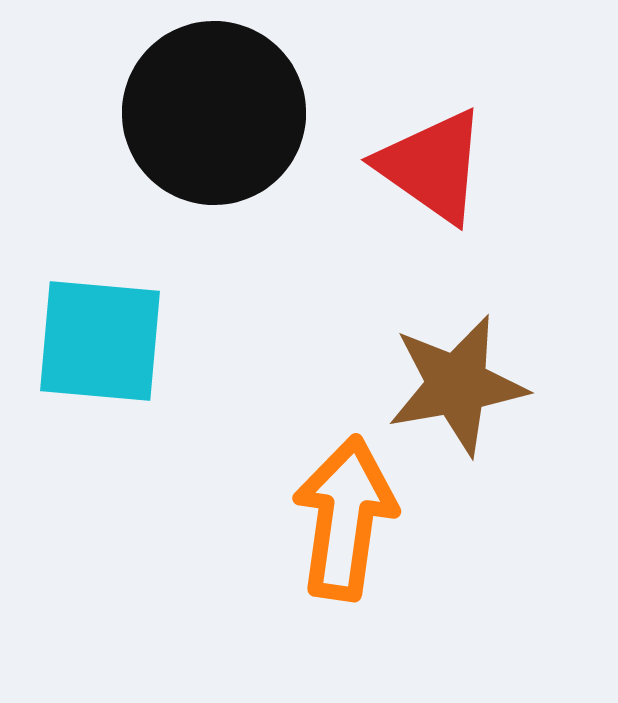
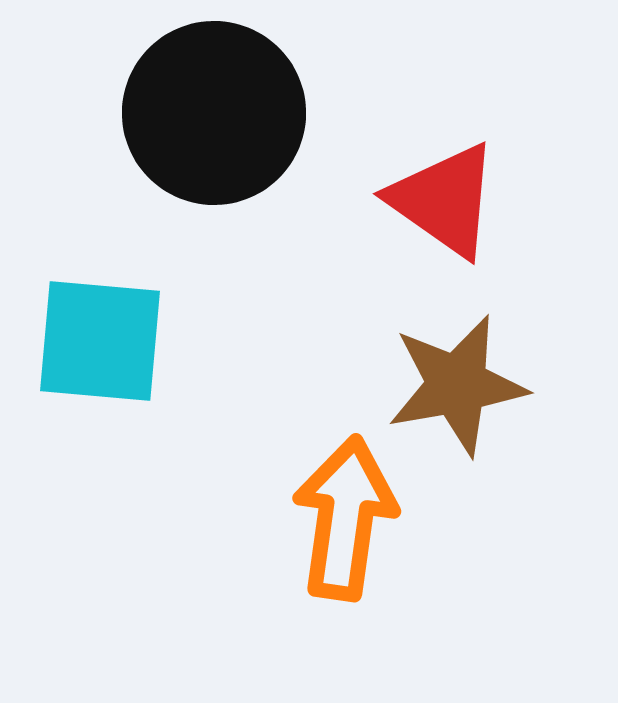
red triangle: moved 12 px right, 34 px down
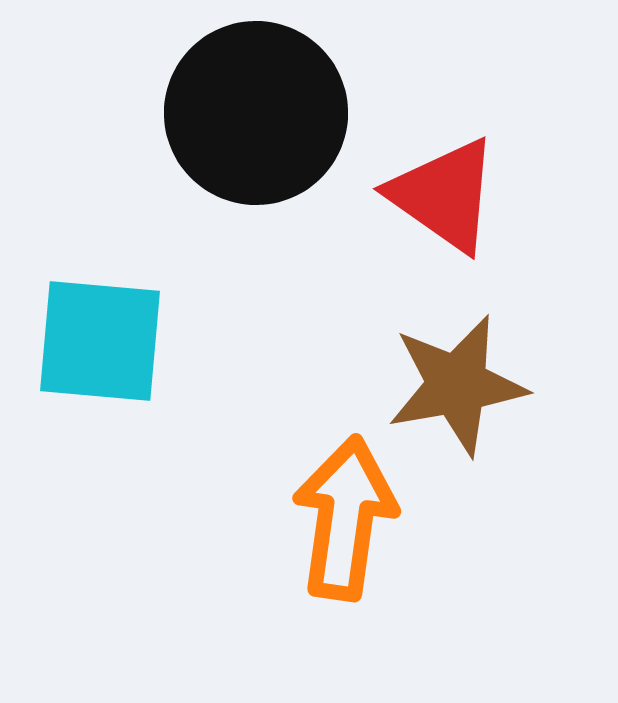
black circle: moved 42 px right
red triangle: moved 5 px up
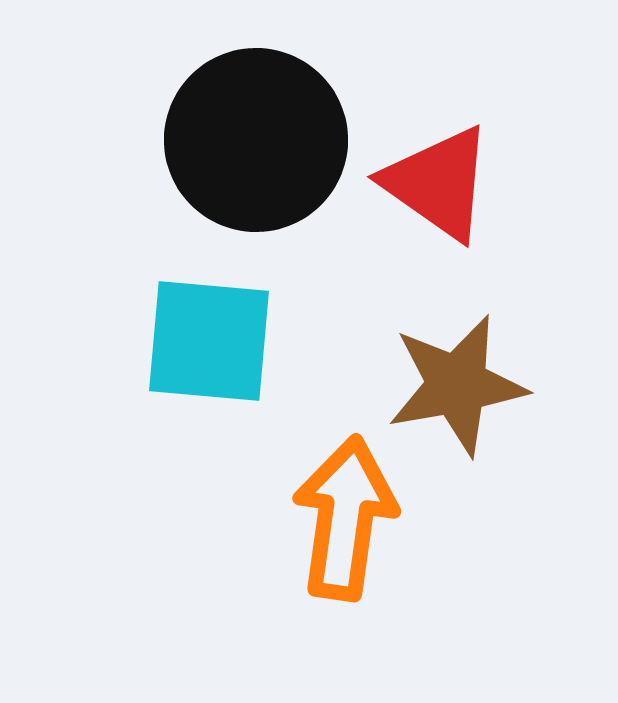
black circle: moved 27 px down
red triangle: moved 6 px left, 12 px up
cyan square: moved 109 px right
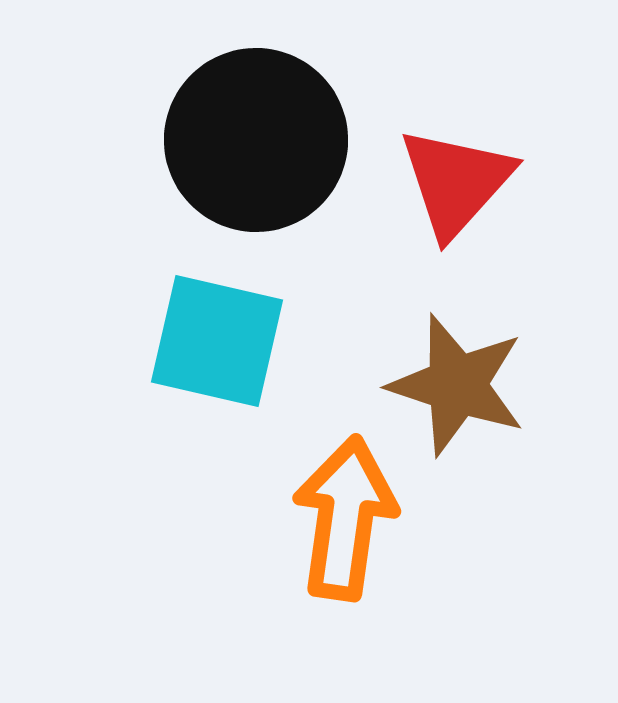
red triangle: moved 18 px right, 1 px up; rotated 37 degrees clockwise
cyan square: moved 8 px right; rotated 8 degrees clockwise
brown star: rotated 28 degrees clockwise
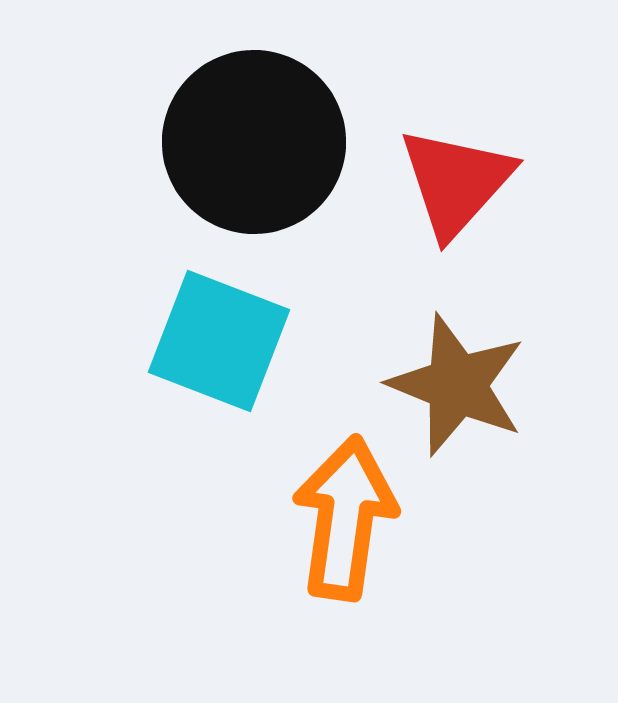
black circle: moved 2 px left, 2 px down
cyan square: moved 2 px right; rotated 8 degrees clockwise
brown star: rotated 4 degrees clockwise
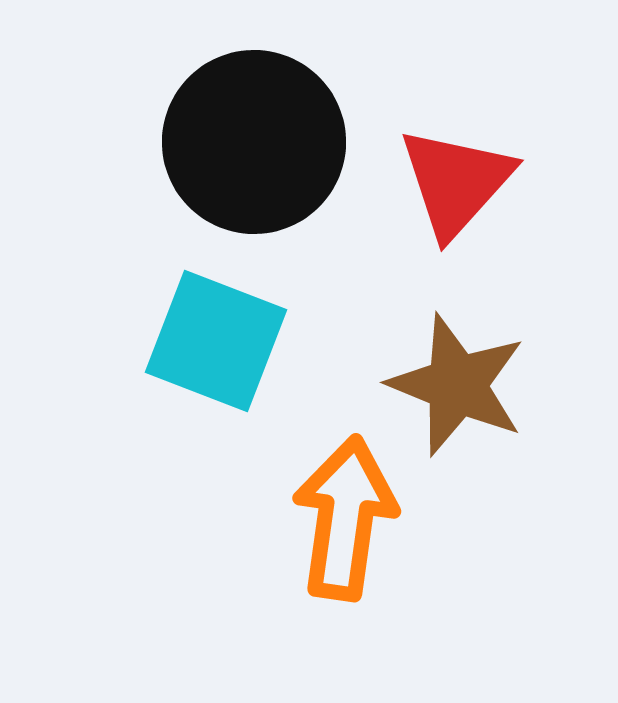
cyan square: moved 3 px left
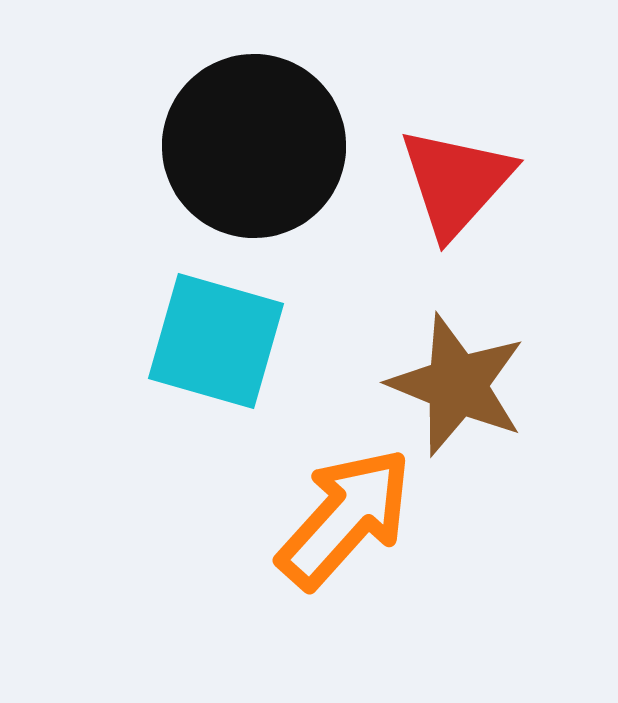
black circle: moved 4 px down
cyan square: rotated 5 degrees counterclockwise
orange arrow: rotated 34 degrees clockwise
